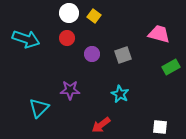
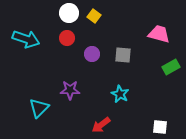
gray square: rotated 24 degrees clockwise
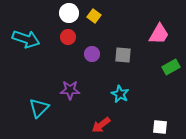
pink trapezoid: rotated 105 degrees clockwise
red circle: moved 1 px right, 1 px up
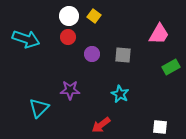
white circle: moved 3 px down
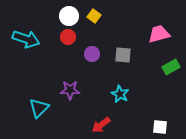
pink trapezoid: rotated 135 degrees counterclockwise
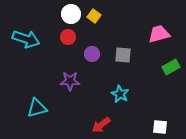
white circle: moved 2 px right, 2 px up
purple star: moved 9 px up
cyan triangle: moved 2 px left; rotated 30 degrees clockwise
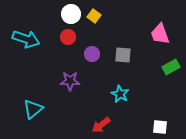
pink trapezoid: moved 1 px right; rotated 95 degrees counterclockwise
cyan triangle: moved 4 px left, 1 px down; rotated 25 degrees counterclockwise
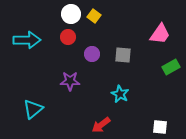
pink trapezoid: rotated 125 degrees counterclockwise
cyan arrow: moved 1 px right, 1 px down; rotated 20 degrees counterclockwise
